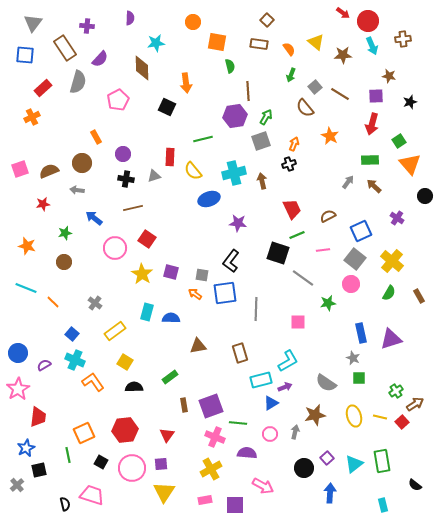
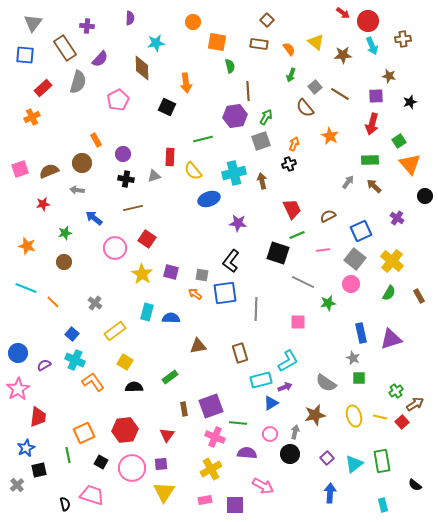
orange rectangle at (96, 137): moved 3 px down
gray line at (303, 278): moved 4 px down; rotated 10 degrees counterclockwise
brown rectangle at (184, 405): moved 4 px down
black circle at (304, 468): moved 14 px left, 14 px up
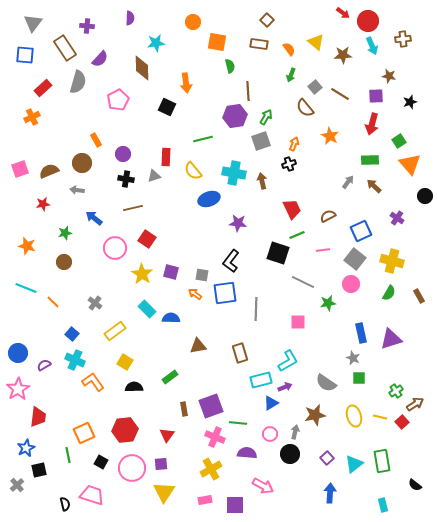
red rectangle at (170, 157): moved 4 px left
cyan cross at (234, 173): rotated 25 degrees clockwise
yellow cross at (392, 261): rotated 25 degrees counterclockwise
cyan rectangle at (147, 312): moved 3 px up; rotated 60 degrees counterclockwise
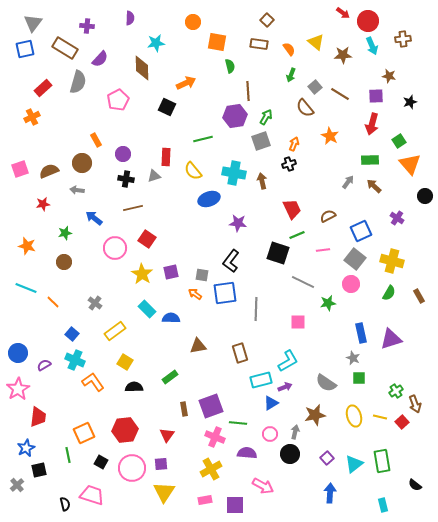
brown rectangle at (65, 48): rotated 25 degrees counterclockwise
blue square at (25, 55): moved 6 px up; rotated 18 degrees counterclockwise
orange arrow at (186, 83): rotated 108 degrees counterclockwise
purple square at (171, 272): rotated 28 degrees counterclockwise
brown arrow at (415, 404): rotated 102 degrees clockwise
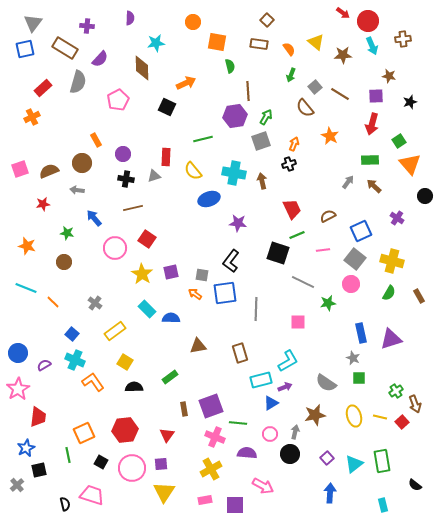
blue arrow at (94, 218): rotated 12 degrees clockwise
green star at (65, 233): moved 2 px right; rotated 24 degrees clockwise
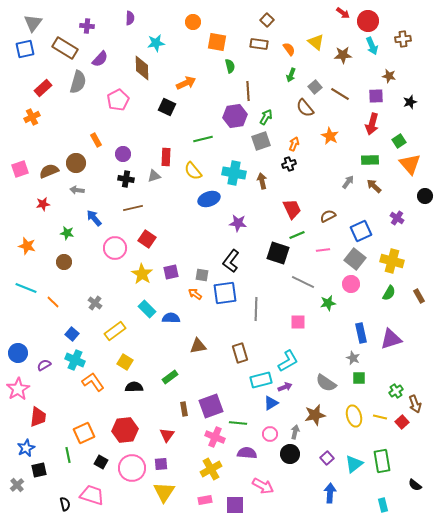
brown circle at (82, 163): moved 6 px left
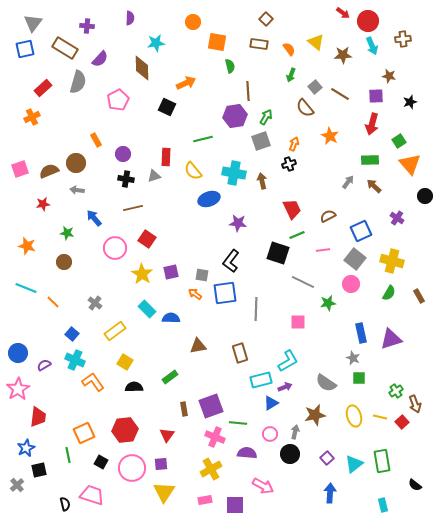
brown square at (267, 20): moved 1 px left, 1 px up
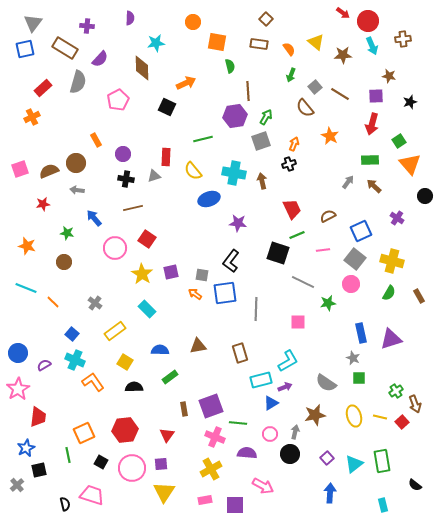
blue semicircle at (171, 318): moved 11 px left, 32 px down
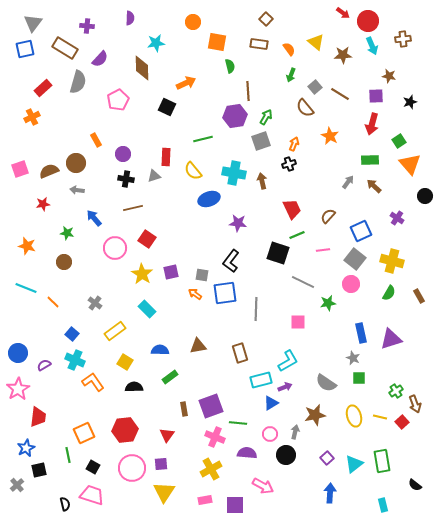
brown semicircle at (328, 216): rotated 21 degrees counterclockwise
black circle at (290, 454): moved 4 px left, 1 px down
black square at (101, 462): moved 8 px left, 5 px down
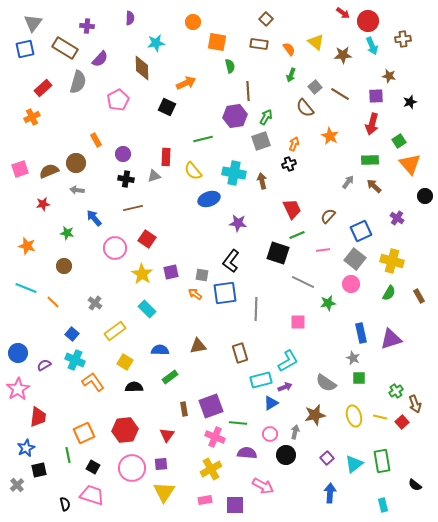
brown circle at (64, 262): moved 4 px down
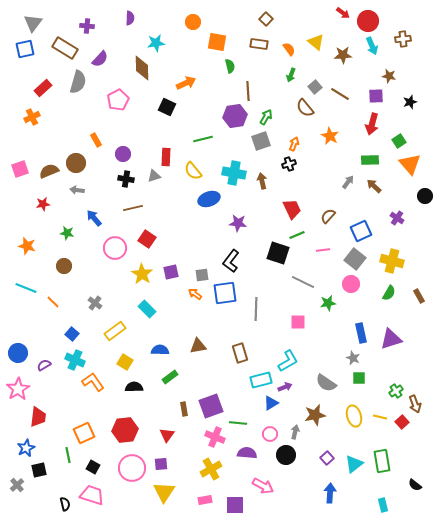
gray square at (202, 275): rotated 16 degrees counterclockwise
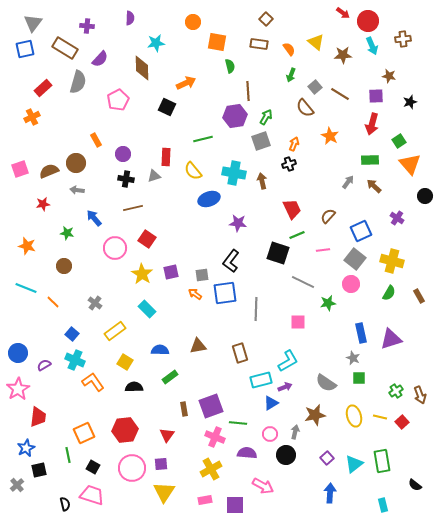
brown arrow at (415, 404): moved 5 px right, 9 px up
